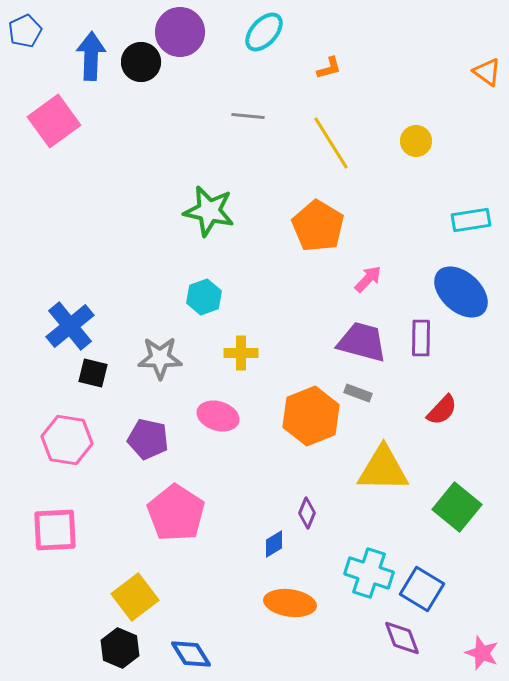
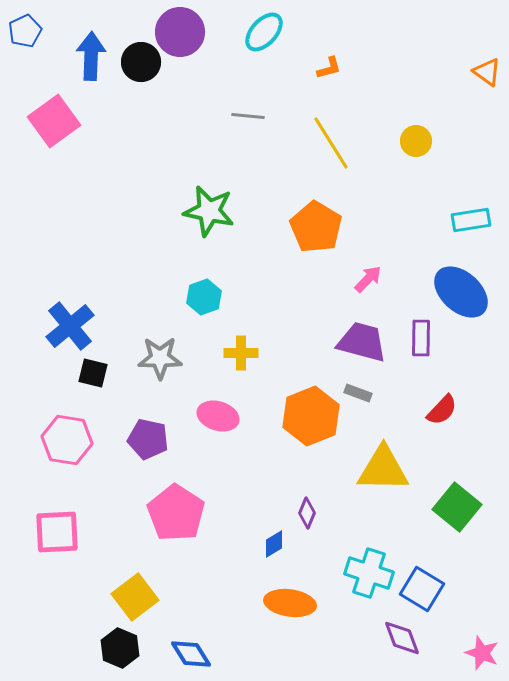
orange pentagon at (318, 226): moved 2 px left, 1 px down
pink square at (55, 530): moved 2 px right, 2 px down
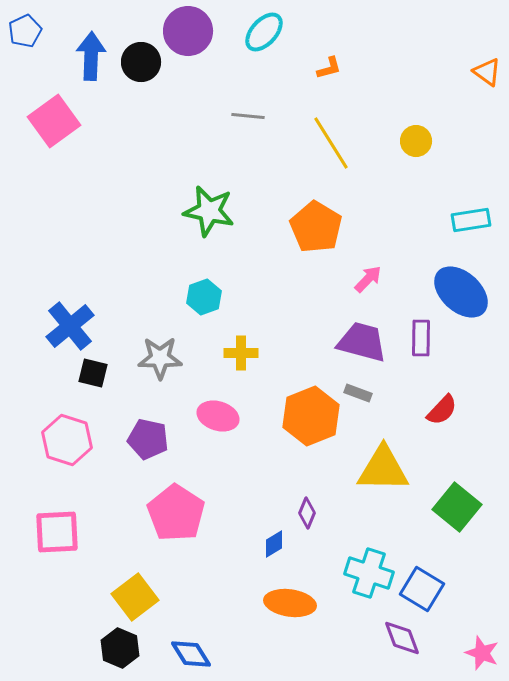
purple circle at (180, 32): moved 8 px right, 1 px up
pink hexagon at (67, 440): rotated 9 degrees clockwise
